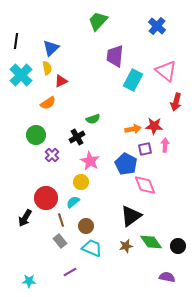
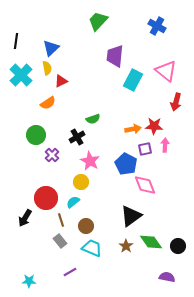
blue cross: rotated 12 degrees counterclockwise
brown star: rotated 24 degrees counterclockwise
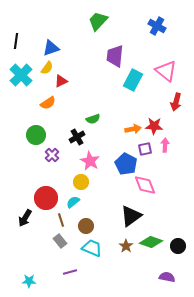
blue triangle: rotated 24 degrees clockwise
yellow semicircle: rotated 48 degrees clockwise
green diamond: rotated 35 degrees counterclockwise
purple line: rotated 16 degrees clockwise
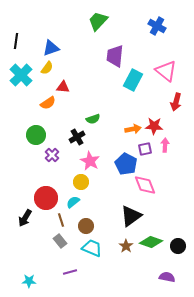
red triangle: moved 2 px right, 6 px down; rotated 32 degrees clockwise
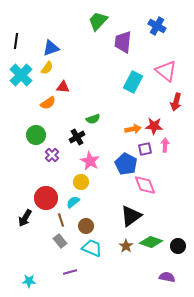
purple trapezoid: moved 8 px right, 14 px up
cyan rectangle: moved 2 px down
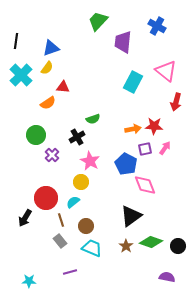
pink arrow: moved 3 px down; rotated 32 degrees clockwise
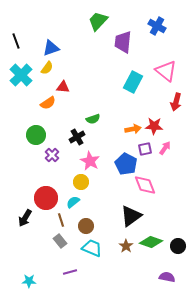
black line: rotated 28 degrees counterclockwise
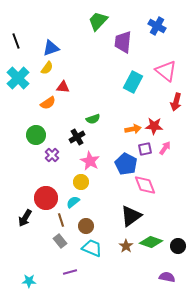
cyan cross: moved 3 px left, 3 px down
